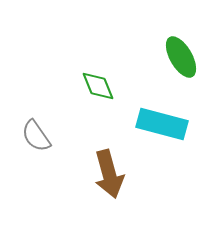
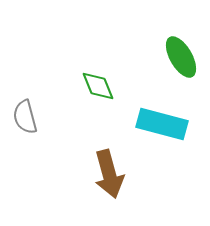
gray semicircle: moved 11 px left, 19 px up; rotated 20 degrees clockwise
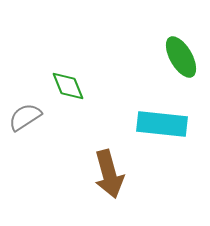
green diamond: moved 30 px left
gray semicircle: rotated 72 degrees clockwise
cyan rectangle: rotated 9 degrees counterclockwise
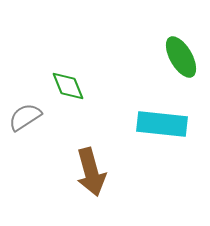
brown arrow: moved 18 px left, 2 px up
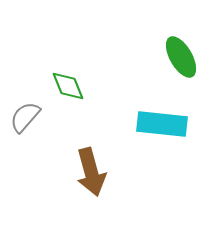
gray semicircle: rotated 16 degrees counterclockwise
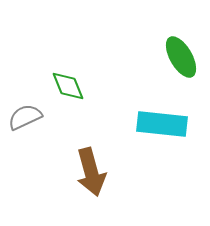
gray semicircle: rotated 24 degrees clockwise
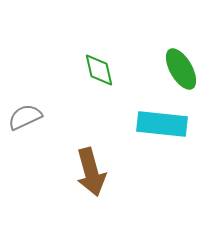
green ellipse: moved 12 px down
green diamond: moved 31 px right, 16 px up; rotated 9 degrees clockwise
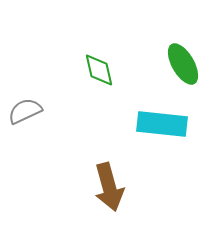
green ellipse: moved 2 px right, 5 px up
gray semicircle: moved 6 px up
brown arrow: moved 18 px right, 15 px down
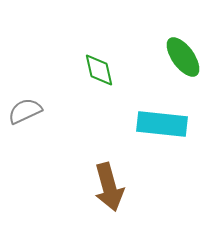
green ellipse: moved 7 px up; rotated 6 degrees counterclockwise
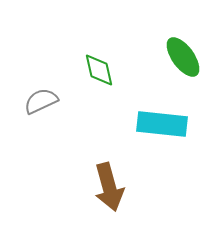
gray semicircle: moved 16 px right, 10 px up
